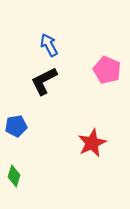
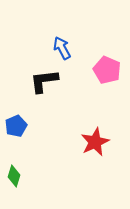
blue arrow: moved 13 px right, 3 px down
black L-shape: rotated 20 degrees clockwise
blue pentagon: rotated 15 degrees counterclockwise
red star: moved 3 px right, 1 px up
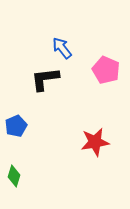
blue arrow: rotated 10 degrees counterclockwise
pink pentagon: moved 1 px left
black L-shape: moved 1 px right, 2 px up
red star: rotated 16 degrees clockwise
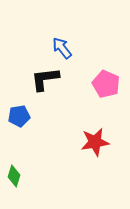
pink pentagon: moved 14 px down
blue pentagon: moved 3 px right, 10 px up; rotated 15 degrees clockwise
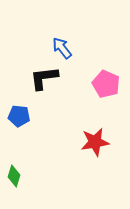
black L-shape: moved 1 px left, 1 px up
blue pentagon: rotated 15 degrees clockwise
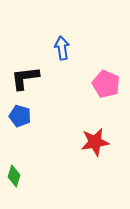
blue arrow: rotated 30 degrees clockwise
black L-shape: moved 19 px left
blue pentagon: moved 1 px right; rotated 10 degrees clockwise
